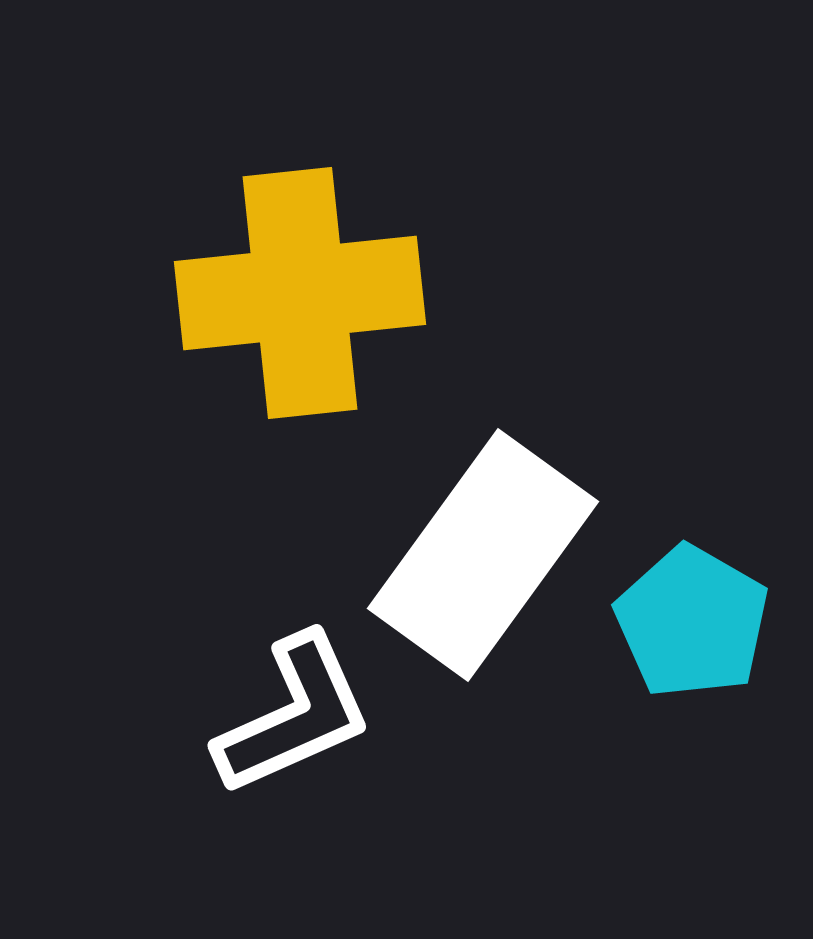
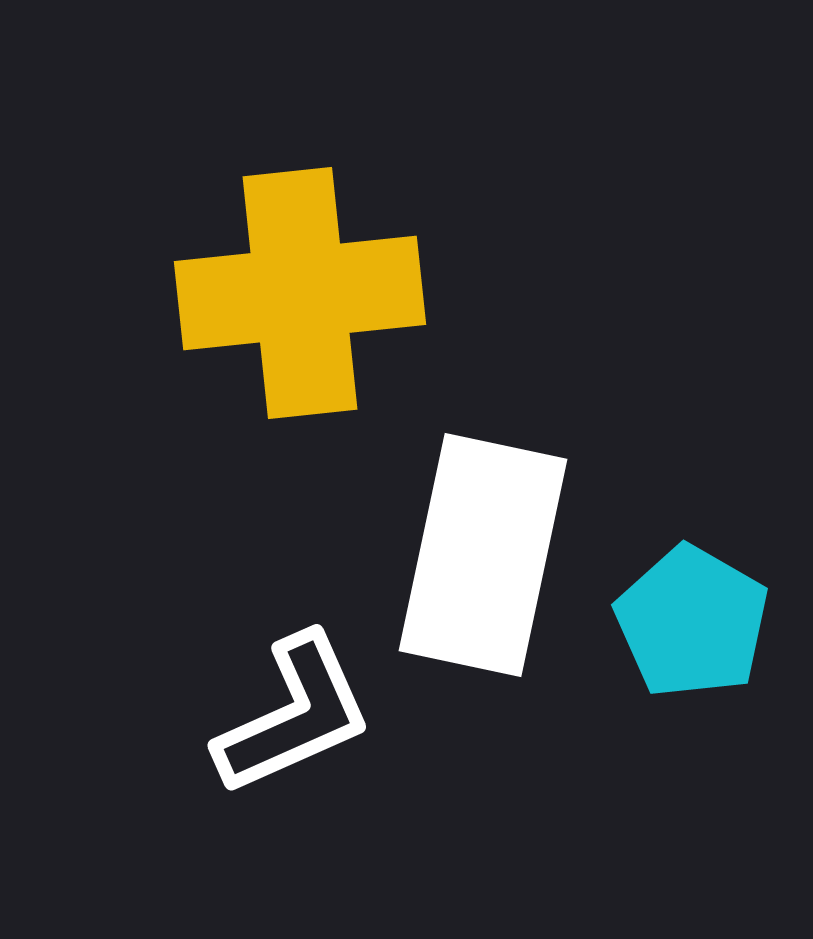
white rectangle: rotated 24 degrees counterclockwise
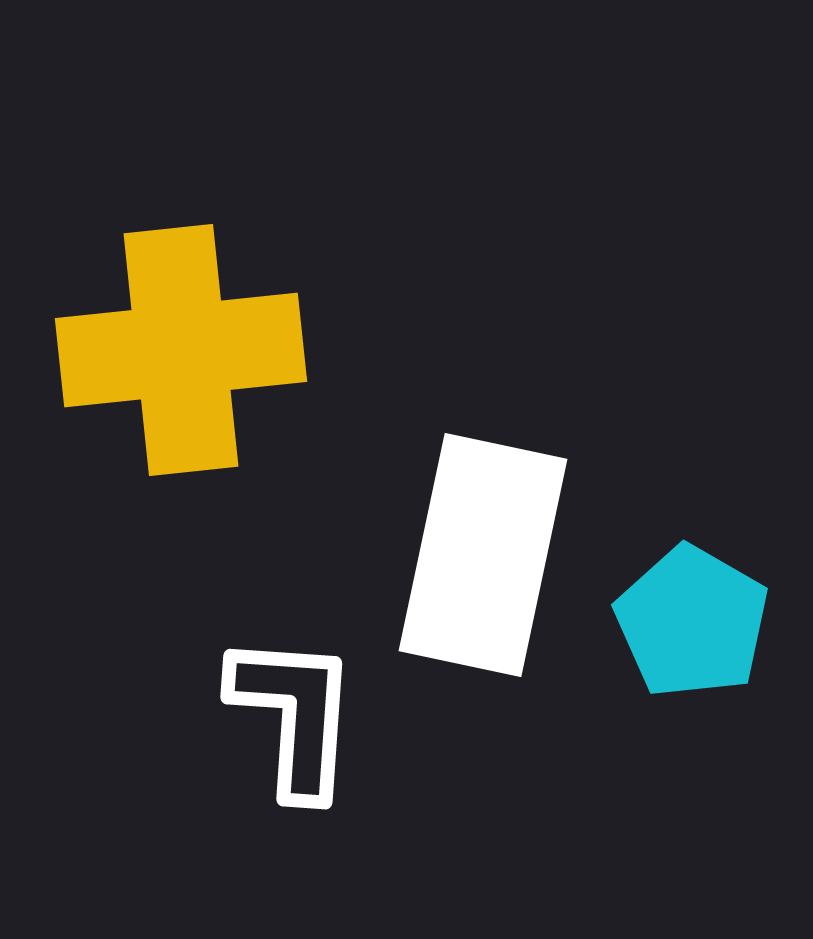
yellow cross: moved 119 px left, 57 px down
white L-shape: rotated 62 degrees counterclockwise
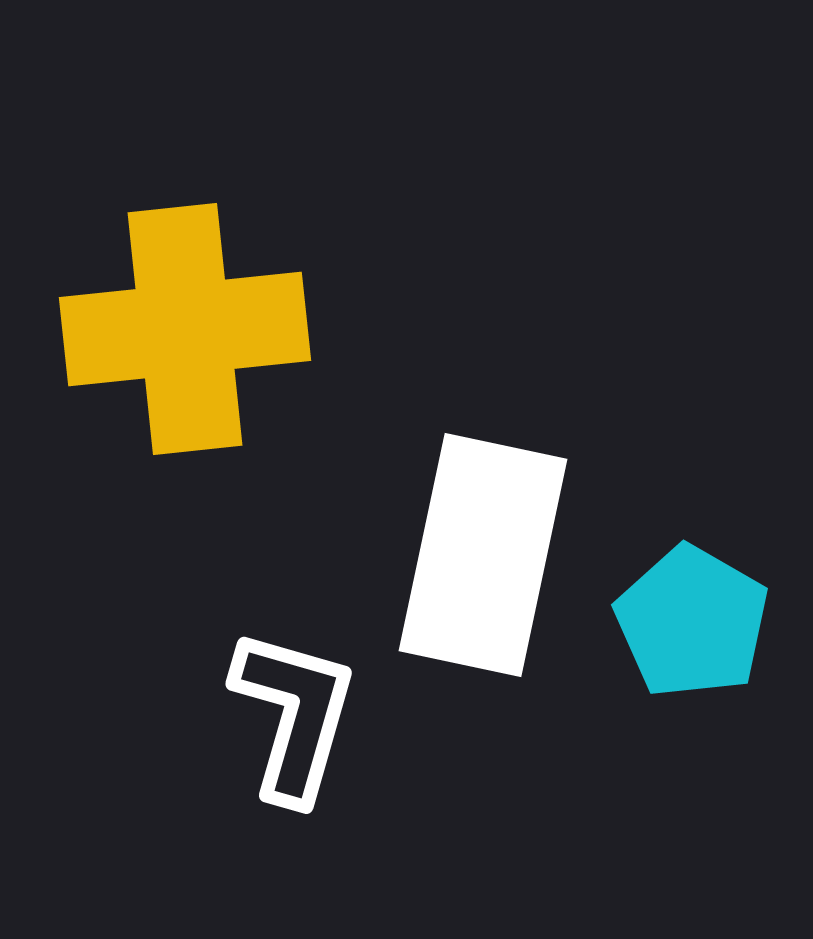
yellow cross: moved 4 px right, 21 px up
white L-shape: rotated 12 degrees clockwise
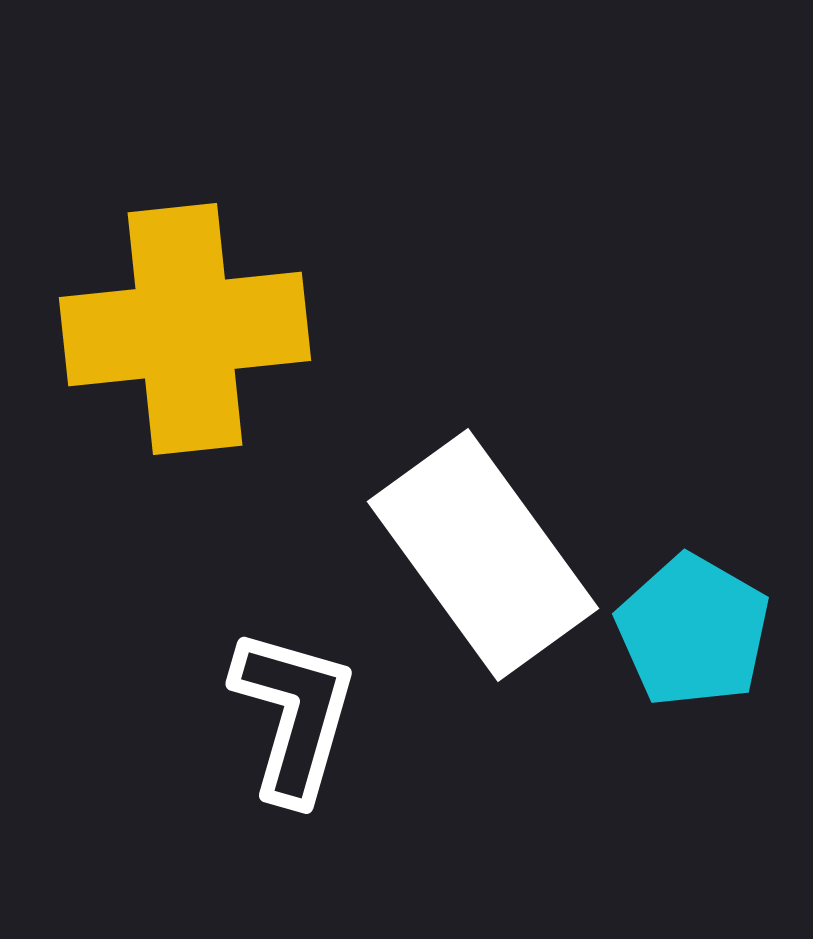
white rectangle: rotated 48 degrees counterclockwise
cyan pentagon: moved 1 px right, 9 px down
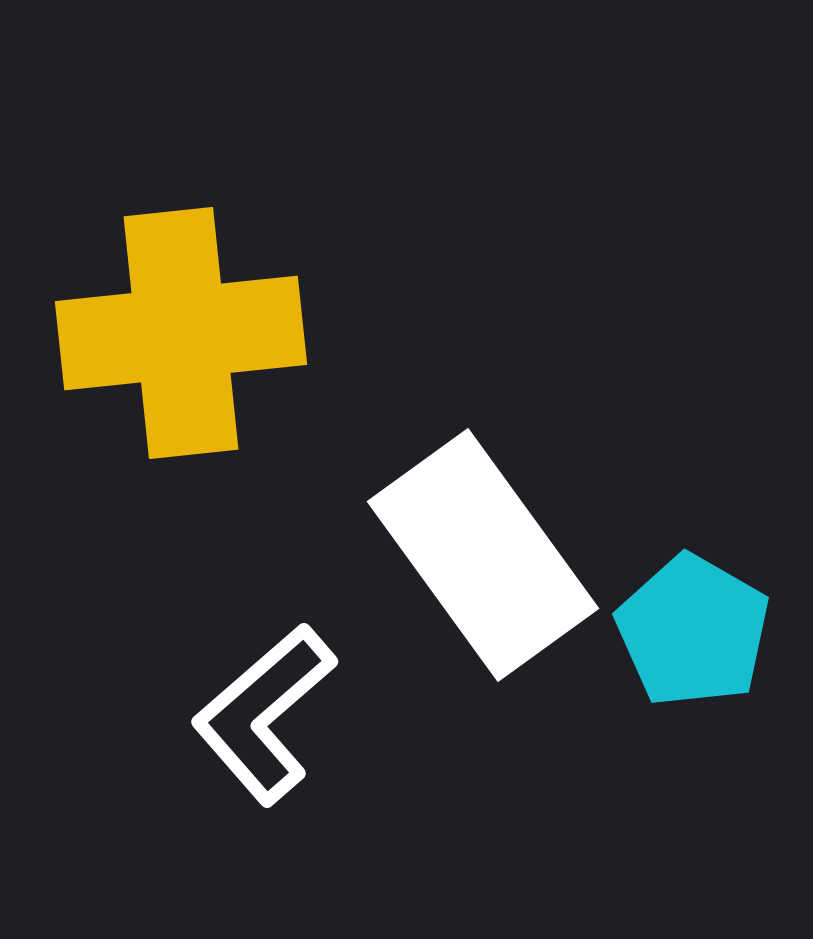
yellow cross: moved 4 px left, 4 px down
white L-shape: moved 30 px left, 1 px up; rotated 147 degrees counterclockwise
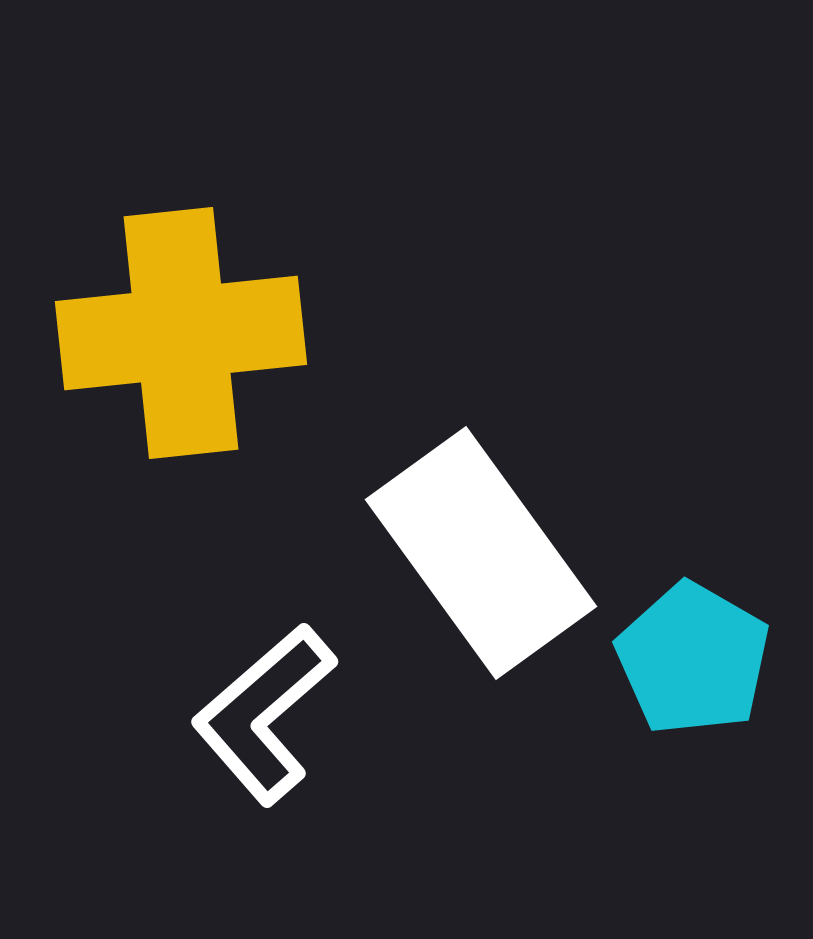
white rectangle: moved 2 px left, 2 px up
cyan pentagon: moved 28 px down
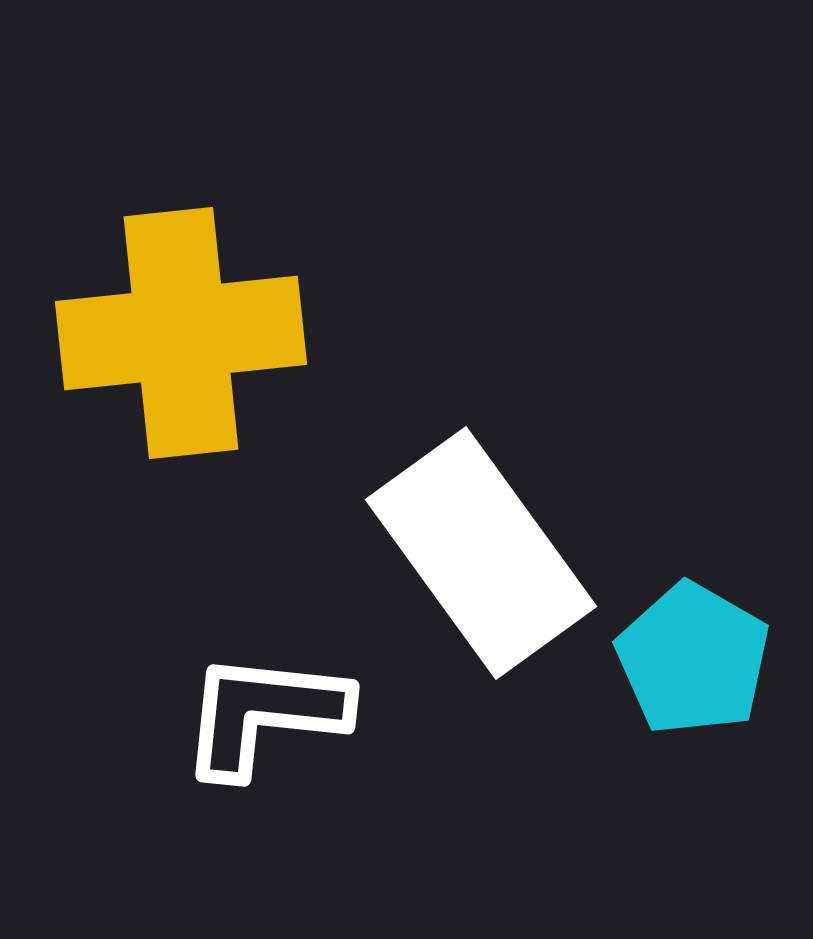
white L-shape: rotated 47 degrees clockwise
